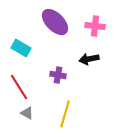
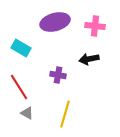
purple ellipse: rotated 60 degrees counterclockwise
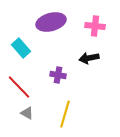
purple ellipse: moved 4 px left
cyan rectangle: rotated 18 degrees clockwise
black arrow: moved 1 px up
red line: rotated 12 degrees counterclockwise
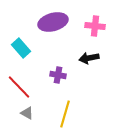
purple ellipse: moved 2 px right
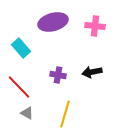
black arrow: moved 3 px right, 14 px down
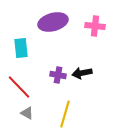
cyan rectangle: rotated 36 degrees clockwise
black arrow: moved 10 px left, 1 px down
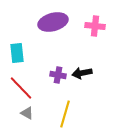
cyan rectangle: moved 4 px left, 5 px down
red line: moved 2 px right, 1 px down
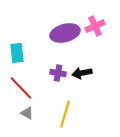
purple ellipse: moved 12 px right, 11 px down
pink cross: rotated 30 degrees counterclockwise
purple cross: moved 2 px up
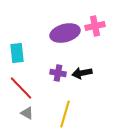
pink cross: rotated 12 degrees clockwise
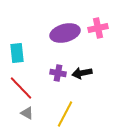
pink cross: moved 3 px right, 2 px down
yellow line: rotated 12 degrees clockwise
